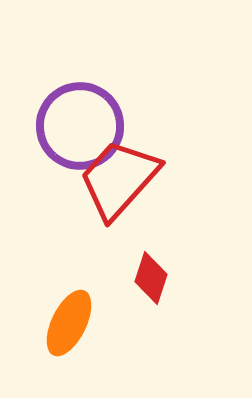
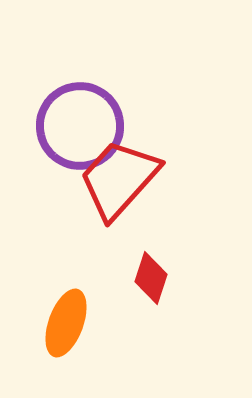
orange ellipse: moved 3 px left; rotated 6 degrees counterclockwise
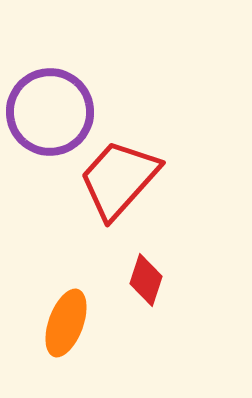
purple circle: moved 30 px left, 14 px up
red diamond: moved 5 px left, 2 px down
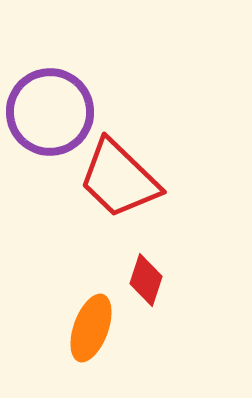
red trapezoid: rotated 88 degrees counterclockwise
orange ellipse: moved 25 px right, 5 px down
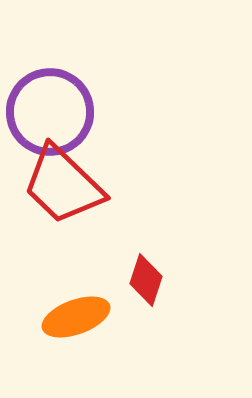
red trapezoid: moved 56 px left, 6 px down
orange ellipse: moved 15 px left, 11 px up; rotated 50 degrees clockwise
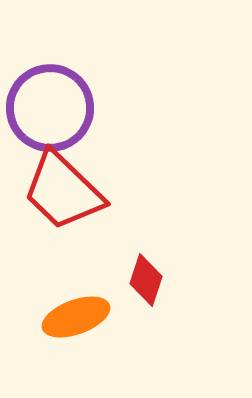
purple circle: moved 4 px up
red trapezoid: moved 6 px down
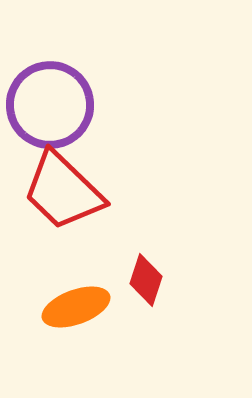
purple circle: moved 3 px up
orange ellipse: moved 10 px up
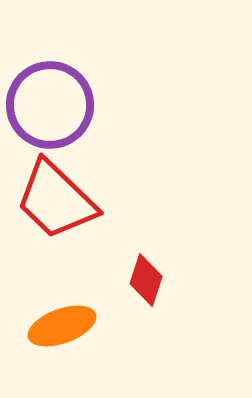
red trapezoid: moved 7 px left, 9 px down
orange ellipse: moved 14 px left, 19 px down
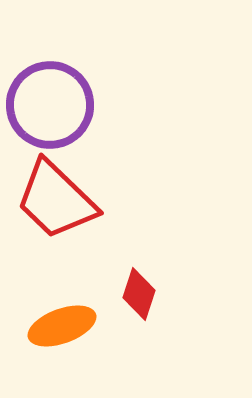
red diamond: moved 7 px left, 14 px down
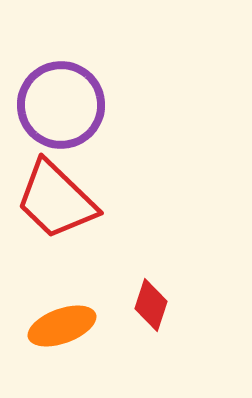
purple circle: moved 11 px right
red diamond: moved 12 px right, 11 px down
